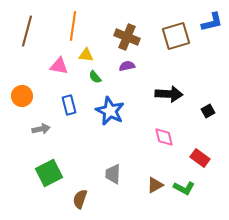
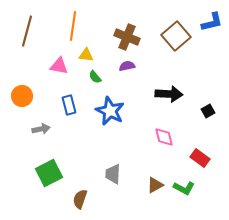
brown square: rotated 24 degrees counterclockwise
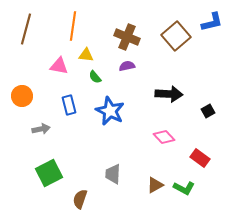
brown line: moved 1 px left, 2 px up
pink diamond: rotated 30 degrees counterclockwise
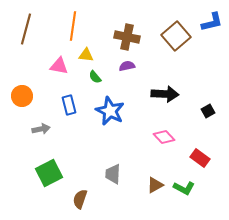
brown cross: rotated 10 degrees counterclockwise
black arrow: moved 4 px left
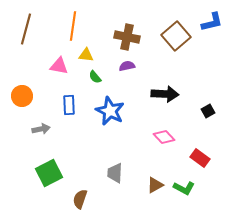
blue rectangle: rotated 12 degrees clockwise
gray trapezoid: moved 2 px right, 1 px up
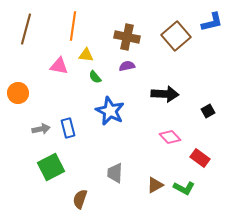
orange circle: moved 4 px left, 3 px up
blue rectangle: moved 1 px left, 23 px down; rotated 12 degrees counterclockwise
pink diamond: moved 6 px right
green square: moved 2 px right, 6 px up
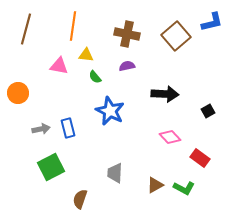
brown cross: moved 3 px up
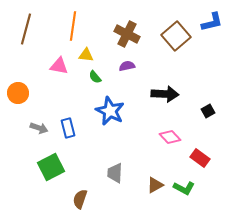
brown cross: rotated 15 degrees clockwise
gray arrow: moved 2 px left, 1 px up; rotated 30 degrees clockwise
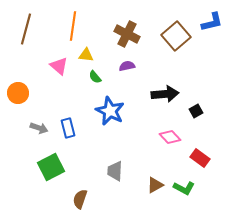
pink triangle: rotated 30 degrees clockwise
black arrow: rotated 8 degrees counterclockwise
black square: moved 12 px left
gray trapezoid: moved 2 px up
